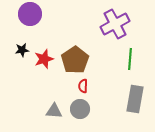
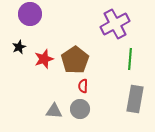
black star: moved 3 px left, 3 px up; rotated 16 degrees counterclockwise
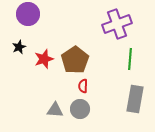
purple circle: moved 2 px left
purple cross: moved 2 px right; rotated 8 degrees clockwise
gray triangle: moved 1 px right, 1 px up
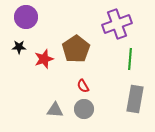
purple circle: moved 2 px left, 3 px down
black star: rotated 24 degrees clockwise
brown pentagon: moved 1 px right, 11 px up
red semicircle: rotated 32 degrees counterclockwise
gray circle: moved 4 px right
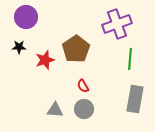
red star: moved 1 px right, 1 px down
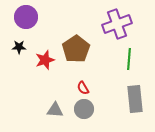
green line: moved 1 px left
red semicircle: moved 2 px down
gray rectangle: rotated 16 degrees counterclockwise
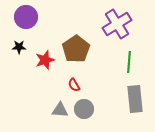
purple cross: rotated 12 degrees counterclockwise
green line: moved 3 px down
red semicircle: moved 9 px left, 3 px up
gray triangle: moved 5 px right
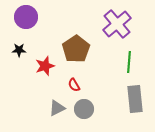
purple cross: rotated 8 degrees counterclockwise
black star: moved 3 px down
red star: moved 6 px down
gray triangle: moved 3 px left, 2 px up; rotated 30 degrees counterclockwise
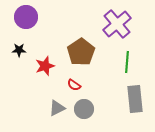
brown pentagon: moved 5 px right, 3 px down
green line: moved 2 px left
red semicircle: rotated 24 degrees counterclockwise
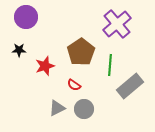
green line: moved 17 px left, 3 px down
gray rectangle: moved 5 px left, 13 px up; rotated 56 degrees clockwise
